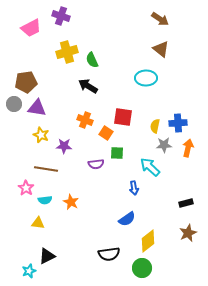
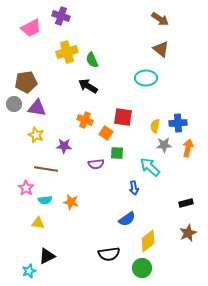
yellow star: moved 5 px left
orange star: rotated 14 degrees counterclockwise
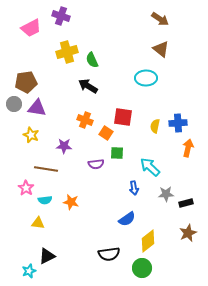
yellow star: moved 5 px left
gray star: moved 2 px right, 49 px down
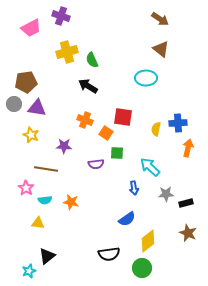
yellow semicircle: moved 1 px right, 3 px down
brown star: rotated 24 degrees counterclockwise
black triangle: rotated 12 degrees counterclockwise
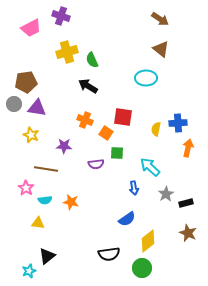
gray star: rotated 28 degrees counterclockwise
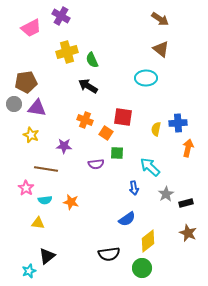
purple cross: rotated 12 degrees clockwise
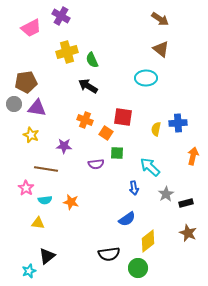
orange arrow: moved 5 px right, 8 px down
green circle: moved 4 px left
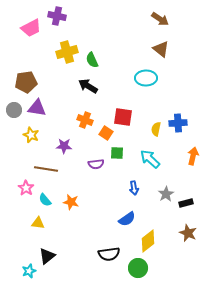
purple cross: moved 4 px left; rotated 18 degrees counterclockwise
gray circle: moved 6 px down
cyan arrow: moved 8 px up
cyan semicircle: rotated 56 degrees clockwise
